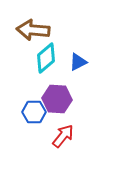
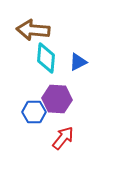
cyan diamond: rotated 44 degrees counterclockwise
red arrow: moved 2 px down
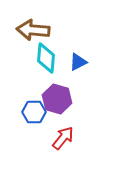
purple hexagon: rotated 12 degrees clockwise
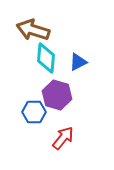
brown arrow: rotated 12 degrees clockwise
purple hexagon: moved 4 px up
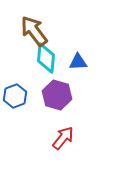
brown arrow: moved 1 px right, 1 px down; rotated 36 degrees clockwise
blue triangle: rotated 24 degrees clockwise
blue hexagon: moved 19 px left, 16 px up; rotated 20 degrees counterclockwise
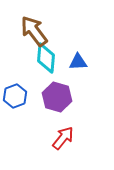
purple hexagon: moved 2 px down
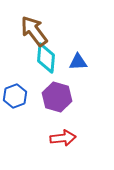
red arrow: rotated 45 degrees clockwise
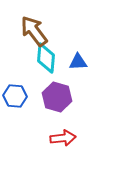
blue hexagon: rotated 25 degrees clockwise
